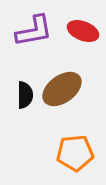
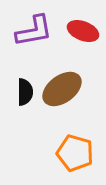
black semicircle: moved 3 px up
orange pentagon: rotated 21 degrees clockwise
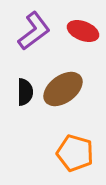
purple L-shape: rotated 27 degrees counterclockwise
brown ellipse: moved 1 px right
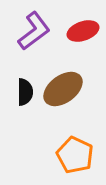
red ellipse: rotated 40 degrees counterclockwise
orange pentagon: moved 2 px down; rotated 9 degrees clockwise
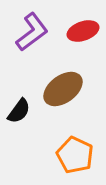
purple L-shape: moved 2 px left, 1 px down
black semicircle: moved 6 px left, 19 px down; rotated 36 degrees clockwise
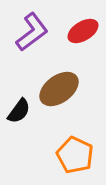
red ellipse: rotated 12 degrees counterclockwise
brown ellipse: moved 4 px left
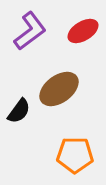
purple L-shape: moved 2 px left, 1 px up
orange pentagon: rotated 24 degrees counterclockwise
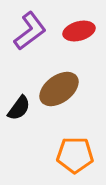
red ellipse: moved 4 px left; rotated 16 degrees clockwise
black semicircle: moved 3 px up
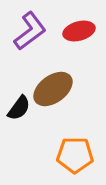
brown ellipse: moved 6 px left
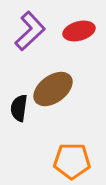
purple L-shape: rotated 6 degrees counterclockwise
black semicircle: rotated 152 degrees clockwise
orange pentagon: moved 3 px left, 6 px down
